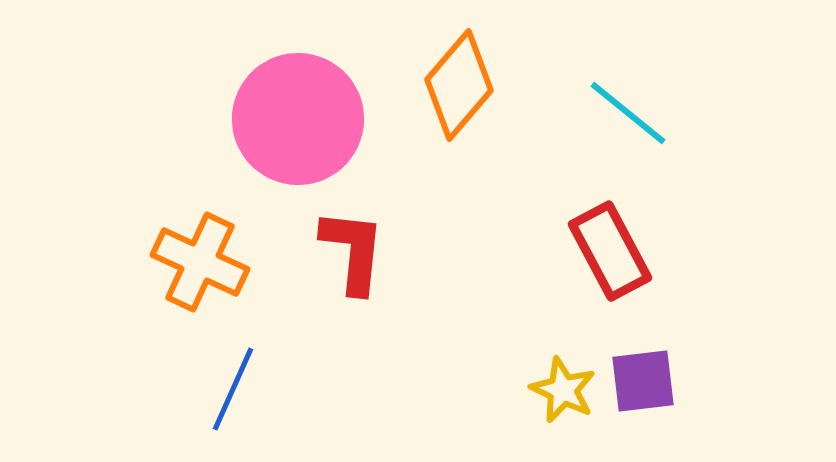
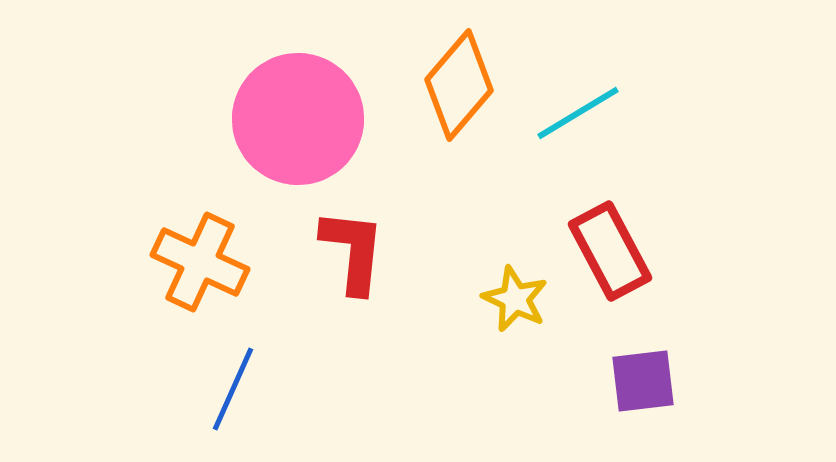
cyan line: moved 50 px left; rotated 70 degrees counterclockwise
yellow star: moved 48 px left, 91 px up
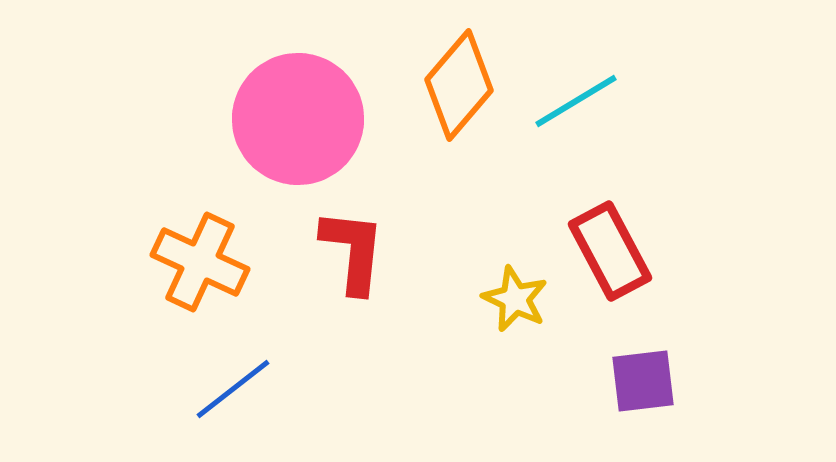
cyan line: moved 2 px left, 12 px up
blue line: rotated 28 degrees clockwise
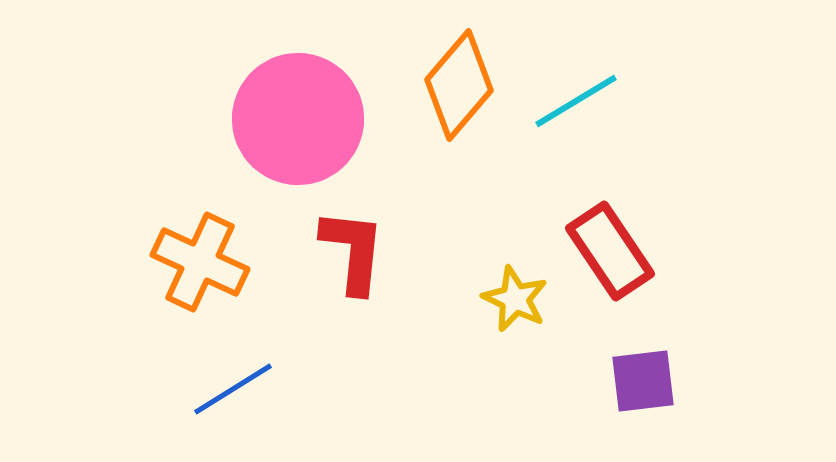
red rectangle: rotated 6 degrees counterclockwise
blue line: rotated 6 degrees clockwise
